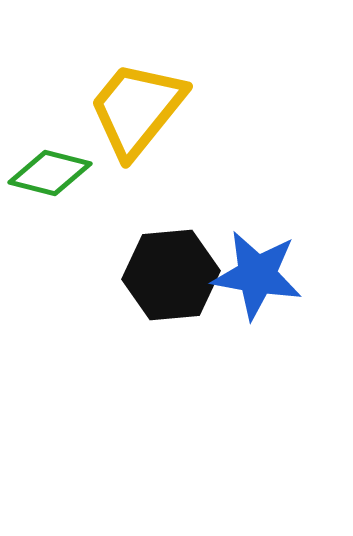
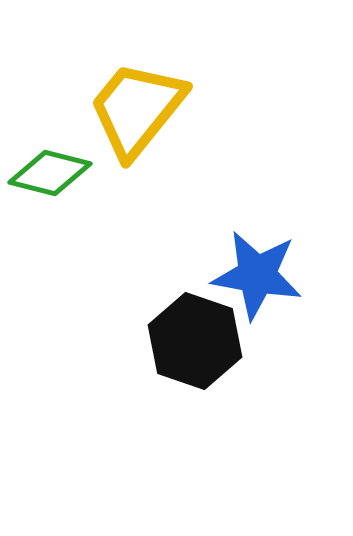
black hexagon: moved 24 px right, 66 px down; rotated 24 degrees clockwise
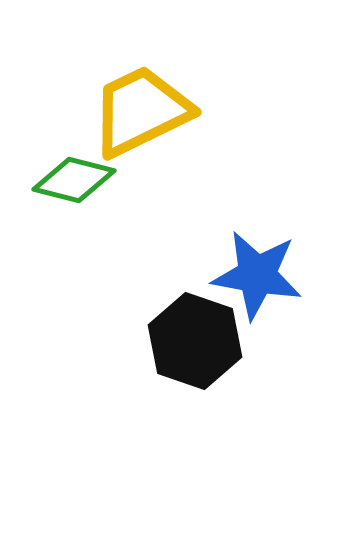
yellow trapezoid: moved 4 px right, 2 px down; rotated 25 degrees clockwise
green diamond: moved 24 px right, 7 px down
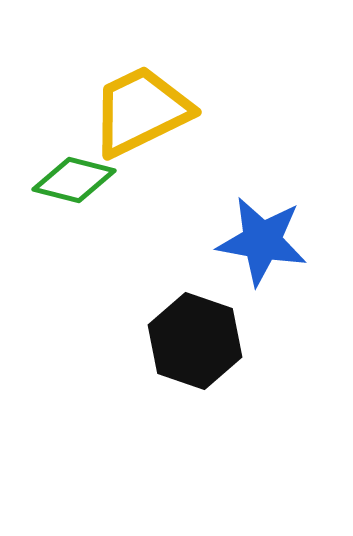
blue star: moved 5 px right, 34 px up
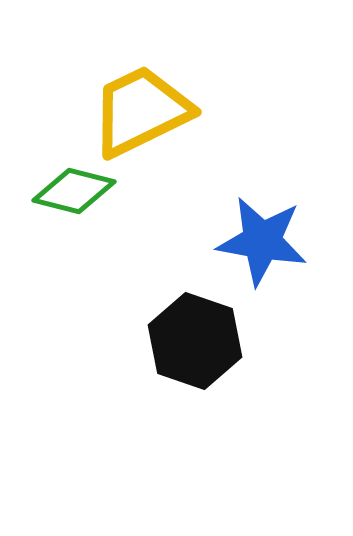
green diamond: moved 11 px down
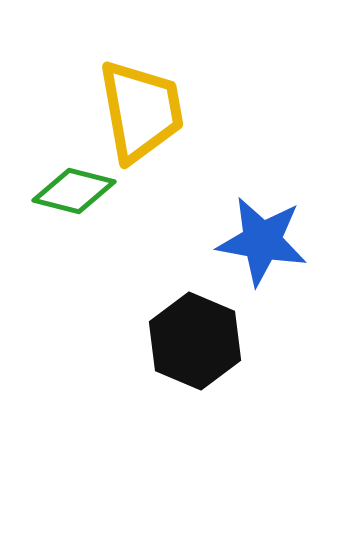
yellow trapezoid: rotated 106 degrees clockwise
black hexagon: rotated 4 degrees clockwise
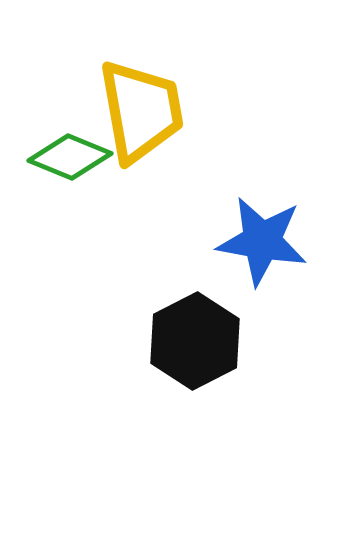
green diamond: moved 4 px left, 34 px up; rotated 8 degrees clockwise
black hexagon: rotated 10 degrees clockwise
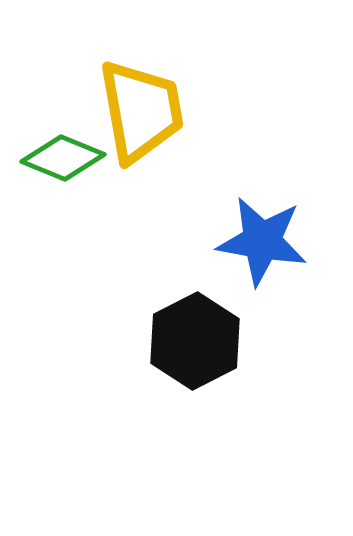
green diamond: moved 7 px left, 1 px down
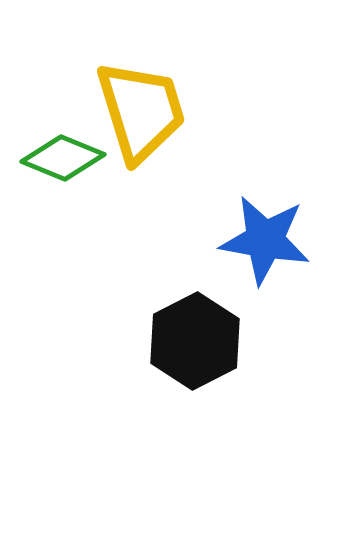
yellow trapezoid: rotated 7 degrees counterclockwise
blue star: moved 3 px right, 1 px up
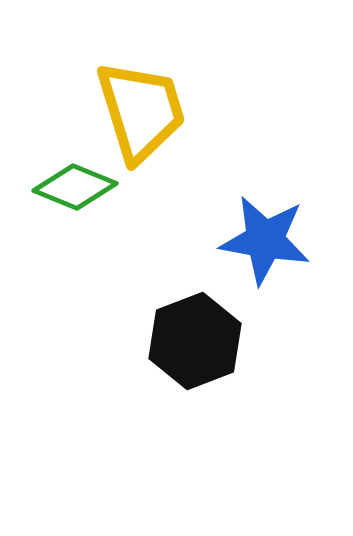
green diamond: moved 12 px right, 29 px down
black hexagon: rotated 6 degrees clockwise
